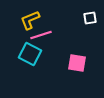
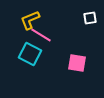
pink line: rotated 50 degrees clockwise
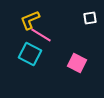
pink square: rotated 18 degrees clockwise
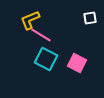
cyan square: moved 16 px right, 5 px down
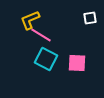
pink square: rotated 24 degrees counterclockwise
